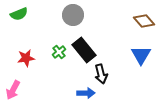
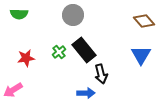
green semicircle: rotated 24 degrees clockwise
pink arrow: rotated 30 degrees clockwise
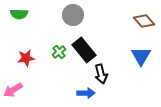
blue triangle: moved 1 px down
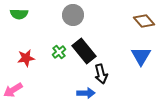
black rectangle: moved 1 px down
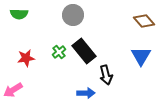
black arrow: moved 5 px right, 1 px down
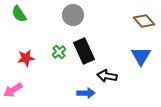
green semicircle: rotated 54 degrees clockwise
black rectangle: rotated 15 degrees clockwise
black arrow: moved 1 px right, 1 px down; rotated 114 degrees clockwise
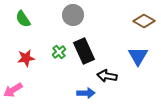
green semicircle: moved 4 px right, 5 px down
brown diamond: rotated 20 degrees counterclockwise
blue triangle: moved 3 px left
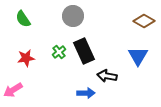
gray circle: moved 1 px down
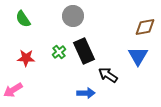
brown diamond: moved 1 px right, 6 px down; rotated 40 degrees counterclockwise
red star: rotated 12 degrees clockwise
black arrow: moved 1 px right, 1 px up; rotated 24 degrees clockwise
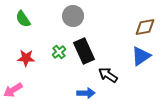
blue triangle: moved 3 px right; rotated 25 degrees clockwise
